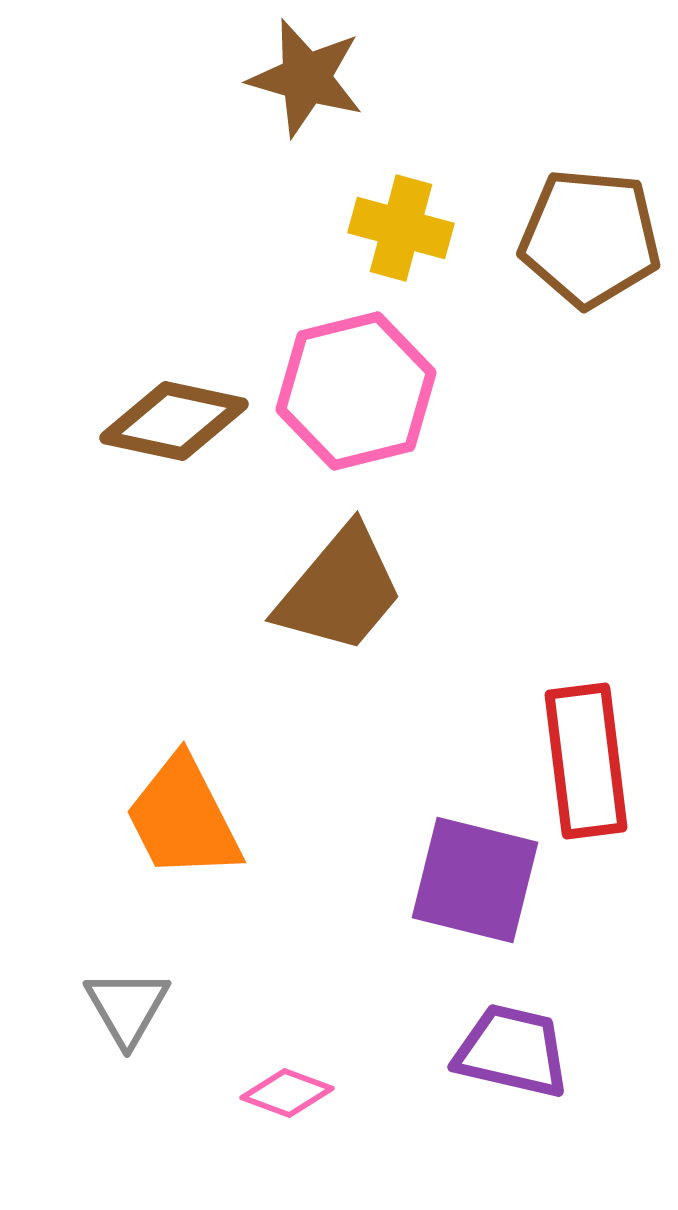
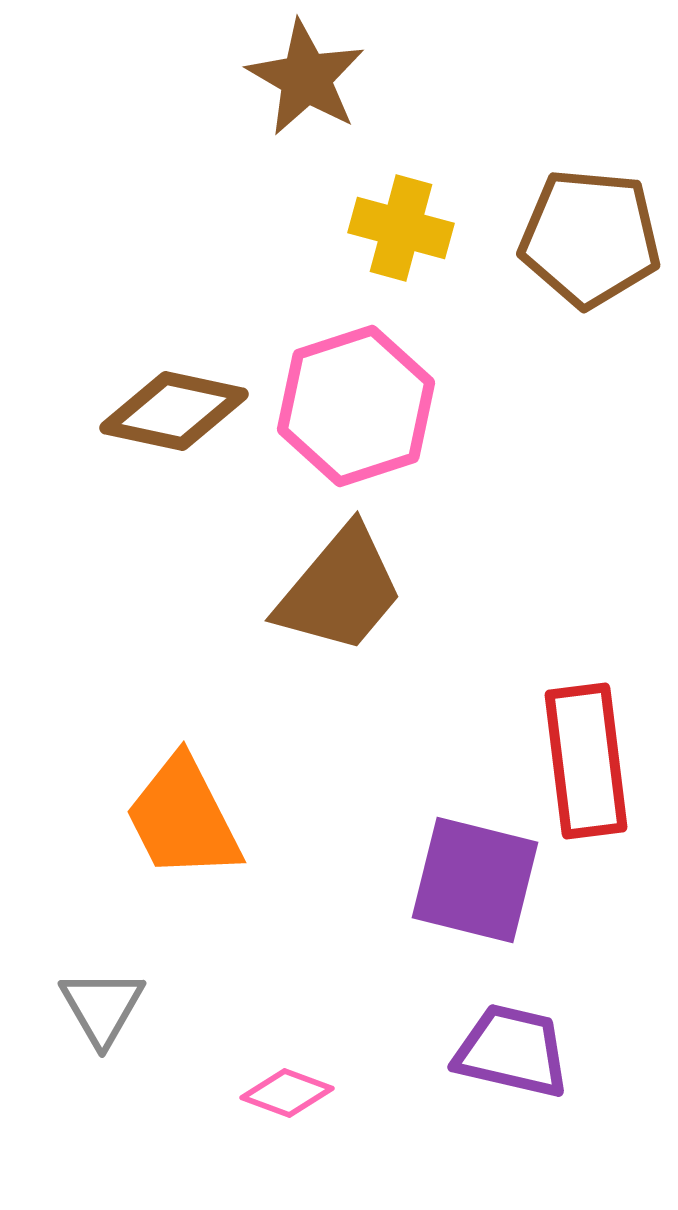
brown star: rotated 14 degrees clockwise
pink hexagon: moved 15 px down; rotated 4 degrees counterclockwise
brown diamond: moved 10 px up
gray triangle: moved 25 px left
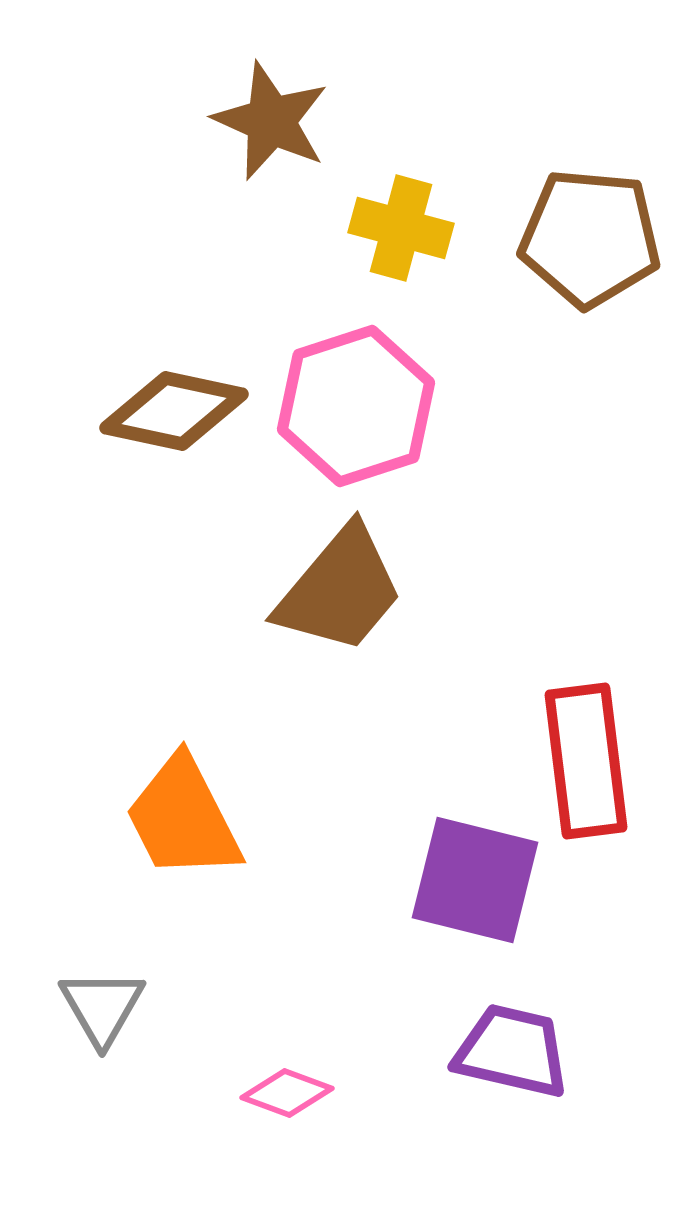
brown star: moved 35 px left, 43 px down; rotated 6 degrees counterclockwise
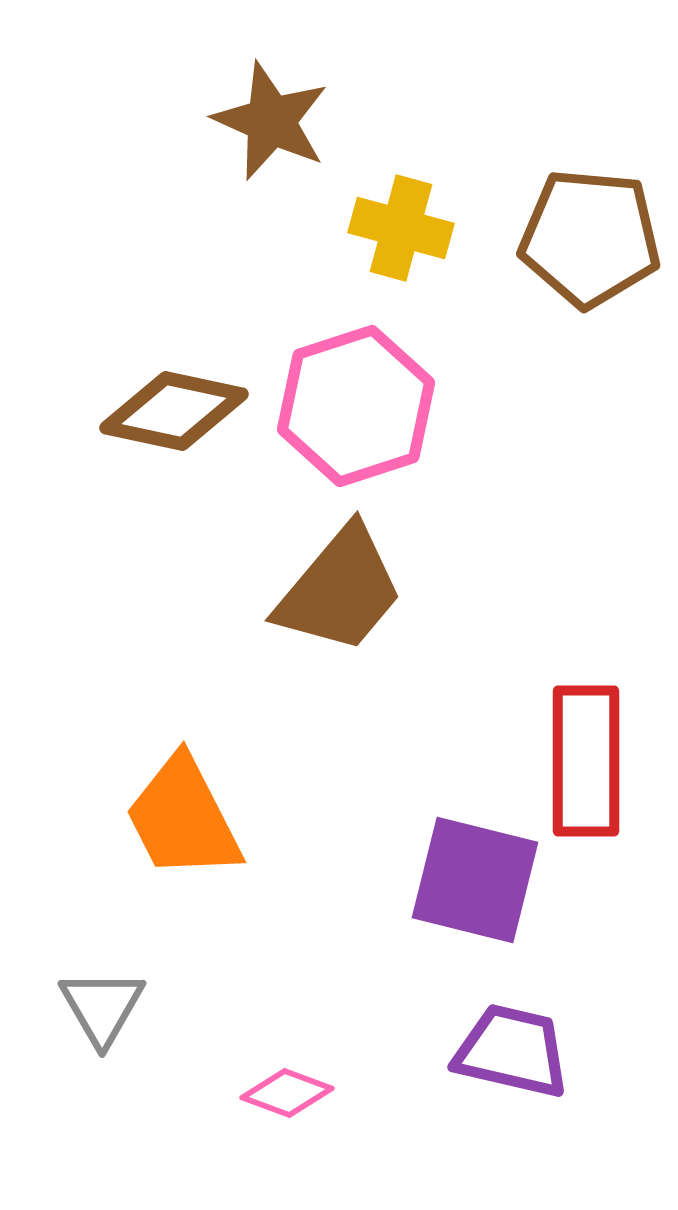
red rectangle: rotated 7 degrees clockwise
